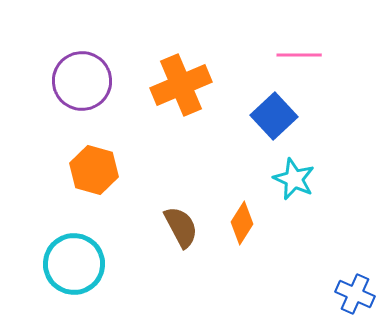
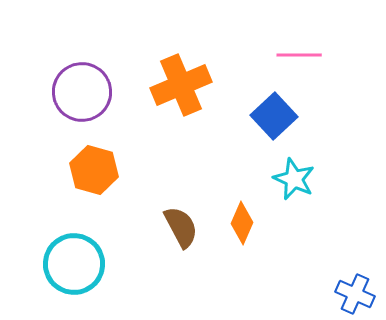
purple circle: moved 11 px down
orange diamond: rotated 9 degrees counterclockwise
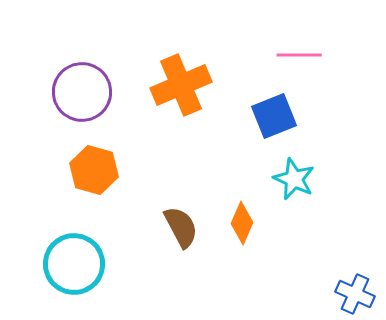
blue square: rotated 21 degrees clockwise
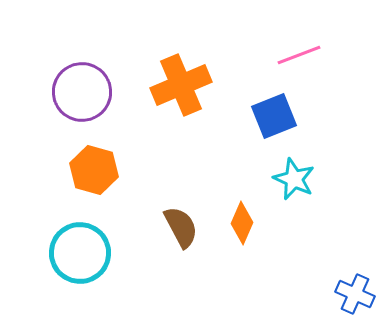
pink line: rotated 21 degrees counterclockwise
cyan circle: moved 6 px right, 11 px up
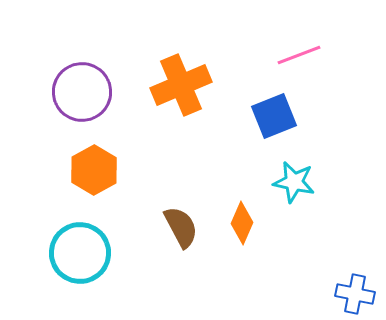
orange hexagon: rotated 15 degrees clockwise
cyan star: moved 3 px down; rotated 12 degrees counterclockwise
blue cross: rotated 12 degrees counterclockwise
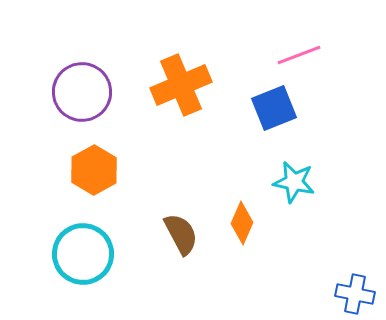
blue square: moved 8 px up
brown semicircle: moved 7 px down
cyan circle: moved 3 px right, 1 px down
